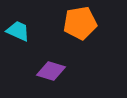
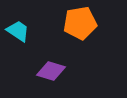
cyan trapezoid: rotated 10 degrees clockwise
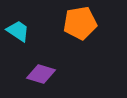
purple diamond: moved 10 px left, 3 px down
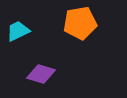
cyan trapezoid: rotated 60 degrees counterclockwise
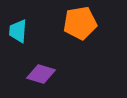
cyan trapezoid: rotated 60 degrees counterclockwise
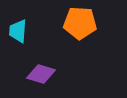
orange pentagon: rotated 12 degrees clockwise
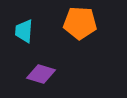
cyan trapezoid: moved 6 px right
